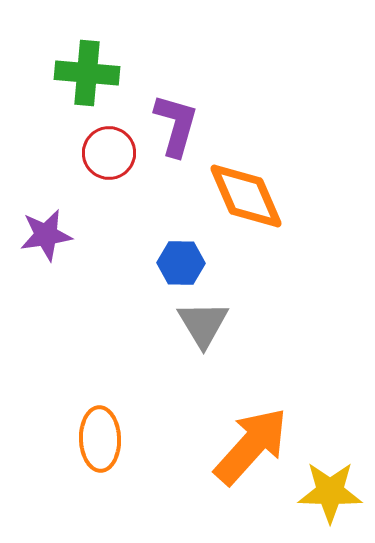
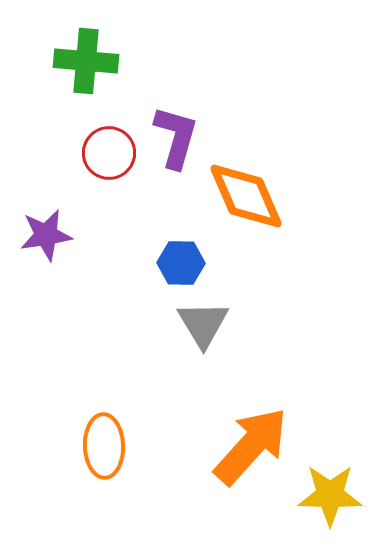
green cross: moved 1 px left, 12 px up
purple L-shape: moved 12 px down
orange ellipse: moved 4 px right, 7 px down
yellow star: moved 3 px down
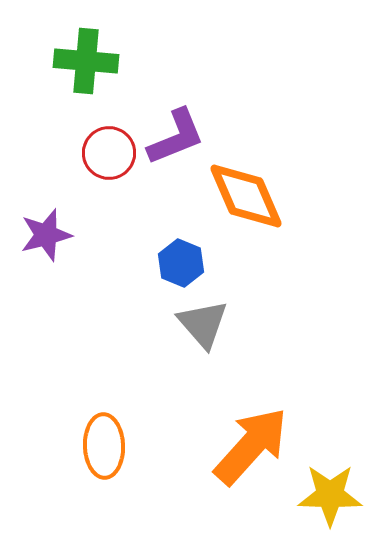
purple L-shape: rotated 52 degrees clockwise
purple star: rotated 6 degrees counterclockwise
blue hexagon: rotated 21 degrees clockwise
gray triangle: rotated 10 degrees counterclockwise
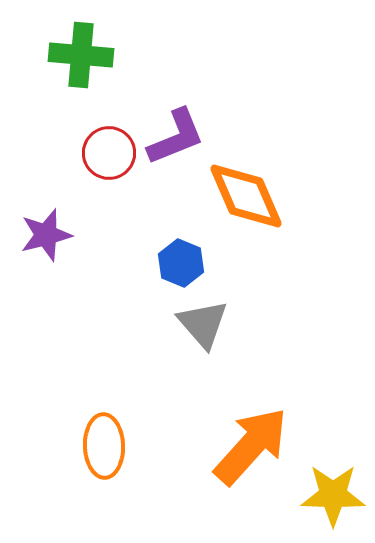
green cross: moved 5 px left, 6 px up
yellow star: moved 3 px right
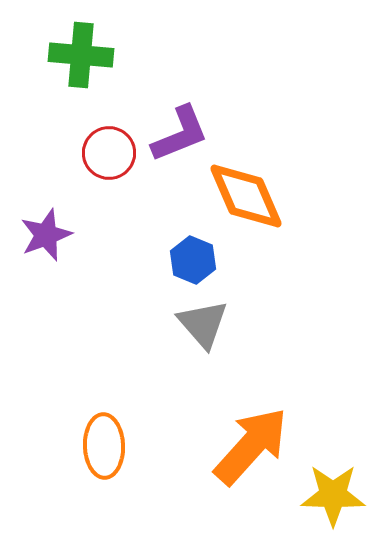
purple L-shape: moved 4 px right, 3 px up
purple star: rotated 6 degrees counterclockwise
blue hexagon: moved 12 px right, 3 px up
